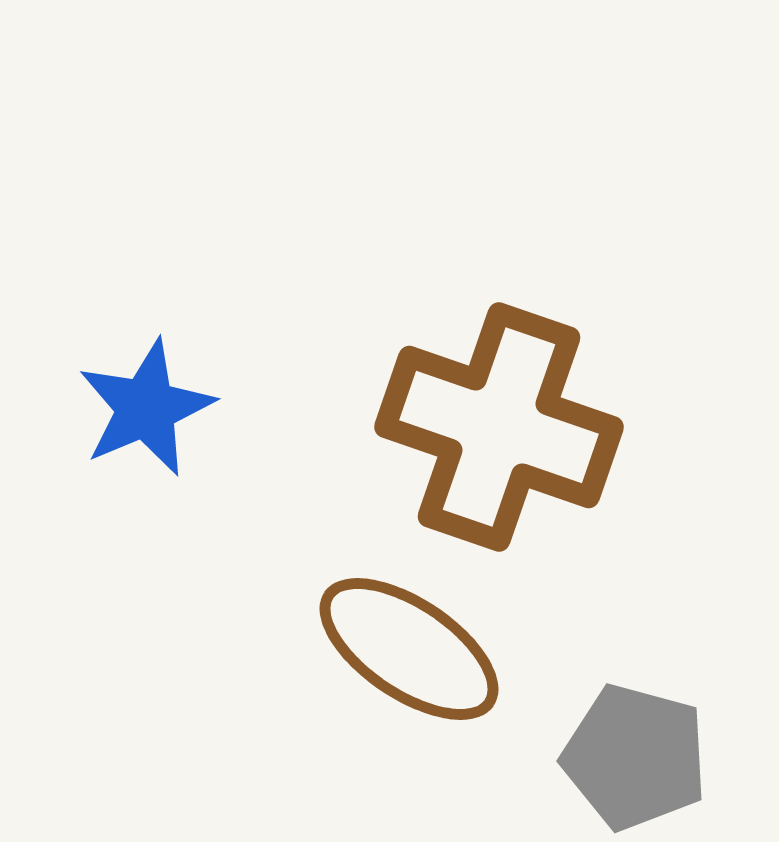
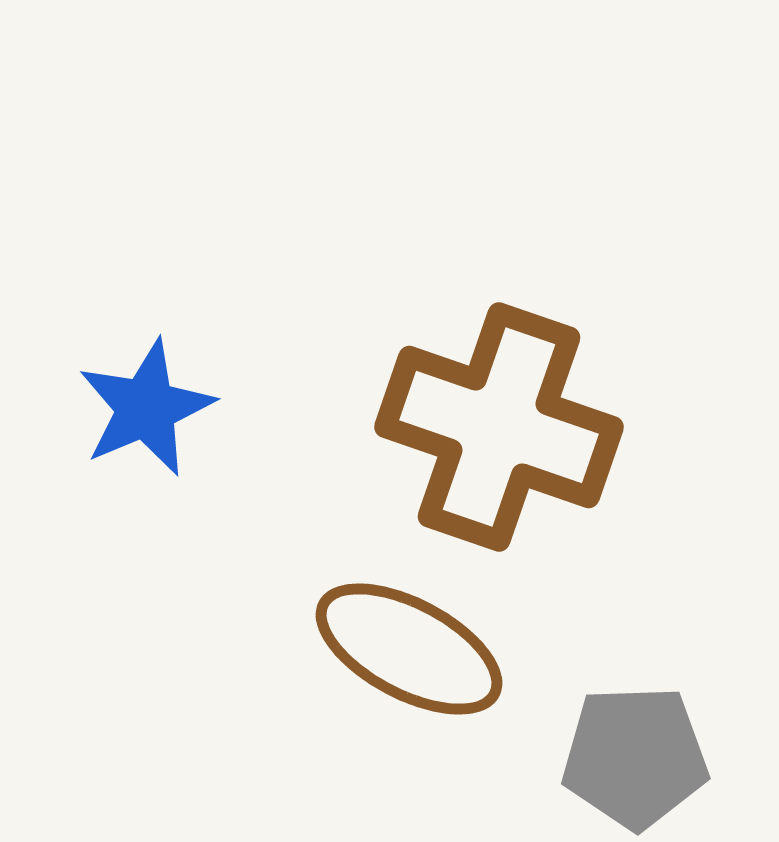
brown ellipse: rotated 6 degrees counterclockwise
gray pentagon: rotated 17 degrees counterclockwise
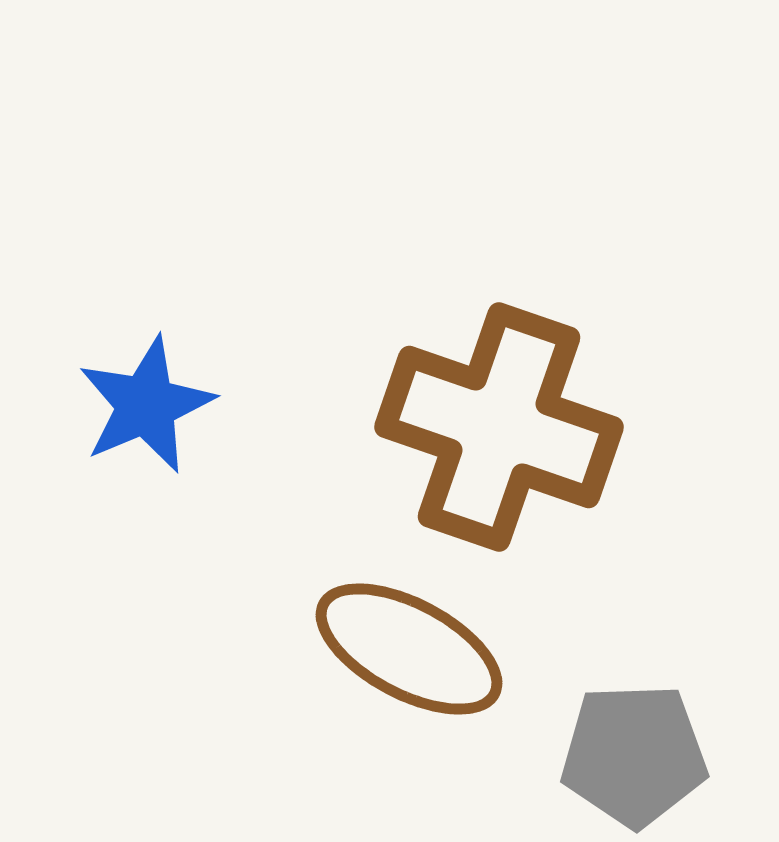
blue star: moved 3 px up
gray pentagon: moved 1 px left, 2 px up
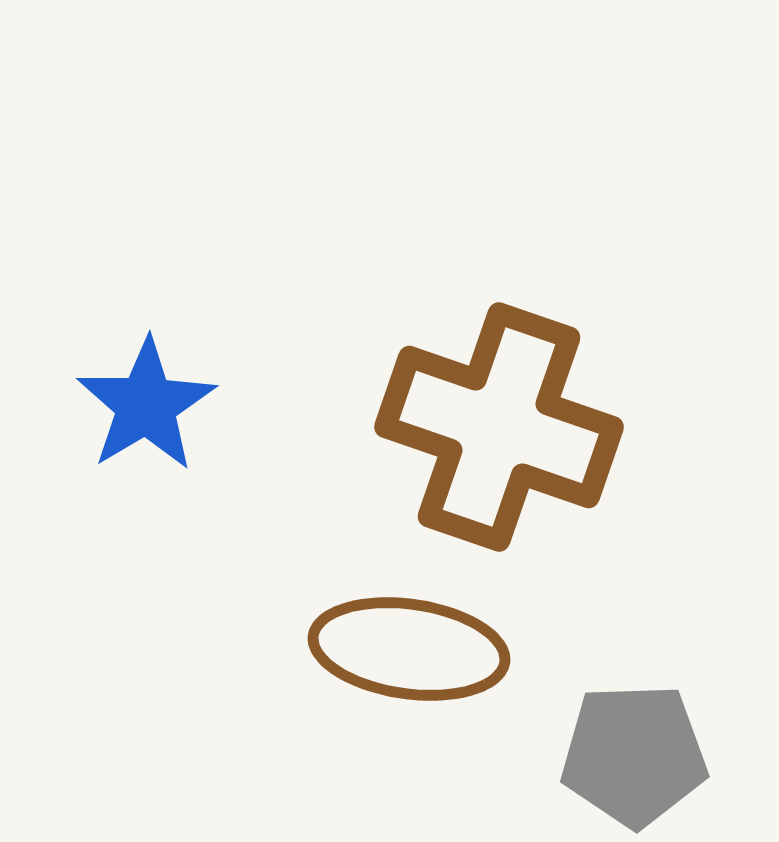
blue star: rotated 8 degrees counterclockwise
brown ellipse: rotated 20 degrees counterclockwise
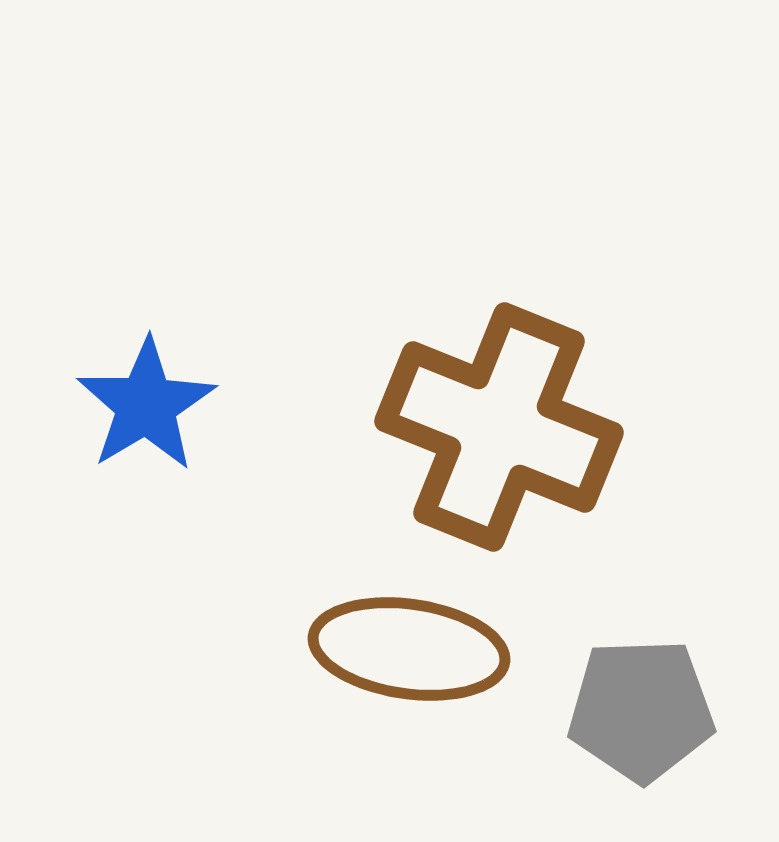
brown cross: rotated 3 degrees clockwise
gray pentagon: moved 7 px right, 45 px up
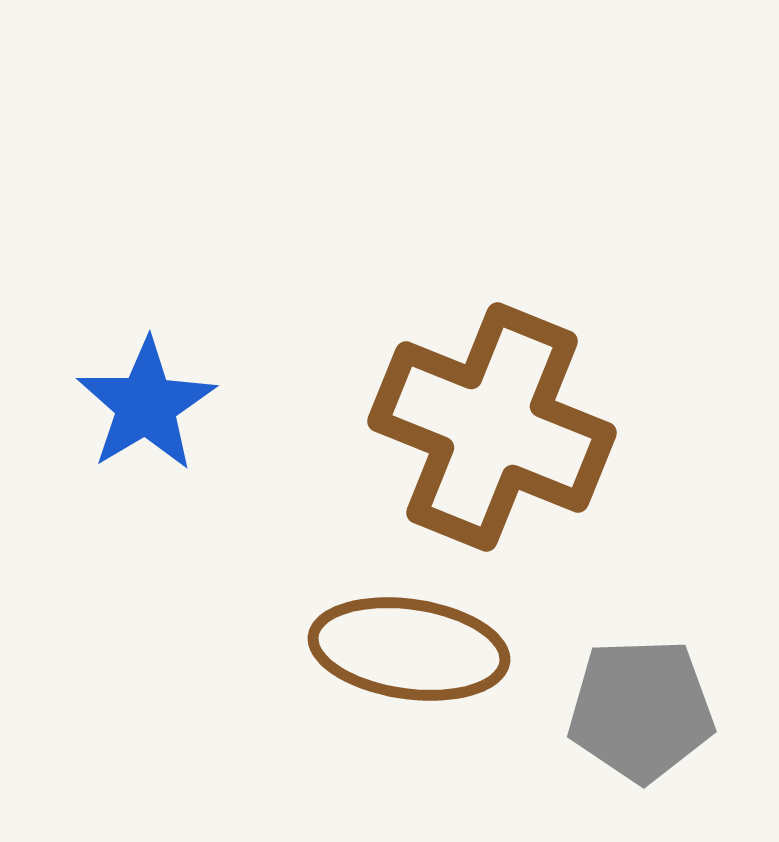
brown cross: moved 7 px left
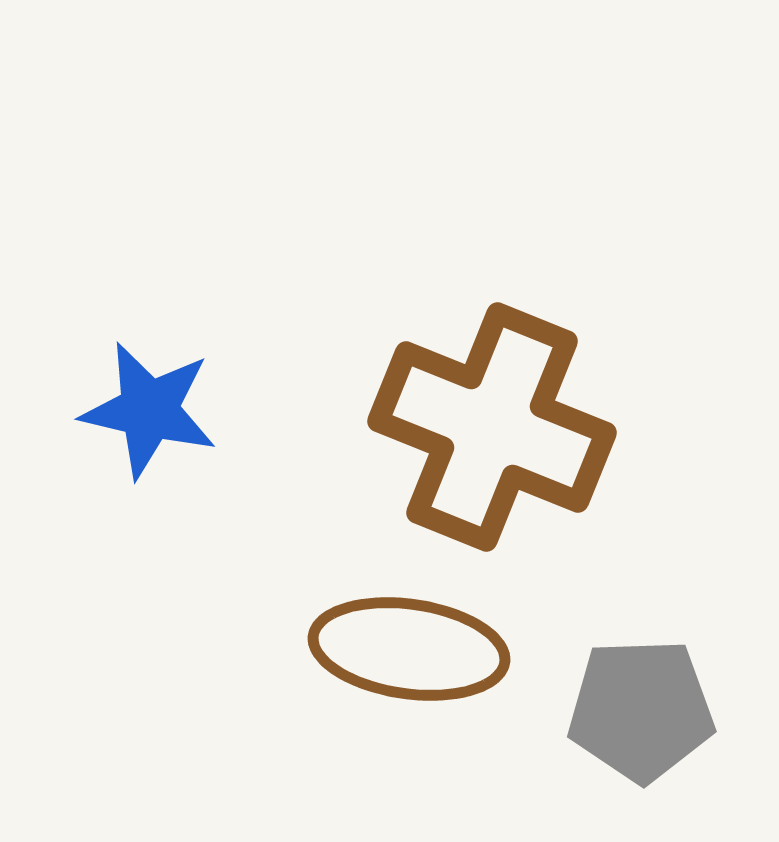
blue star: moved 3 px right, 5 px down; rotated 28 degrees counterclockwise
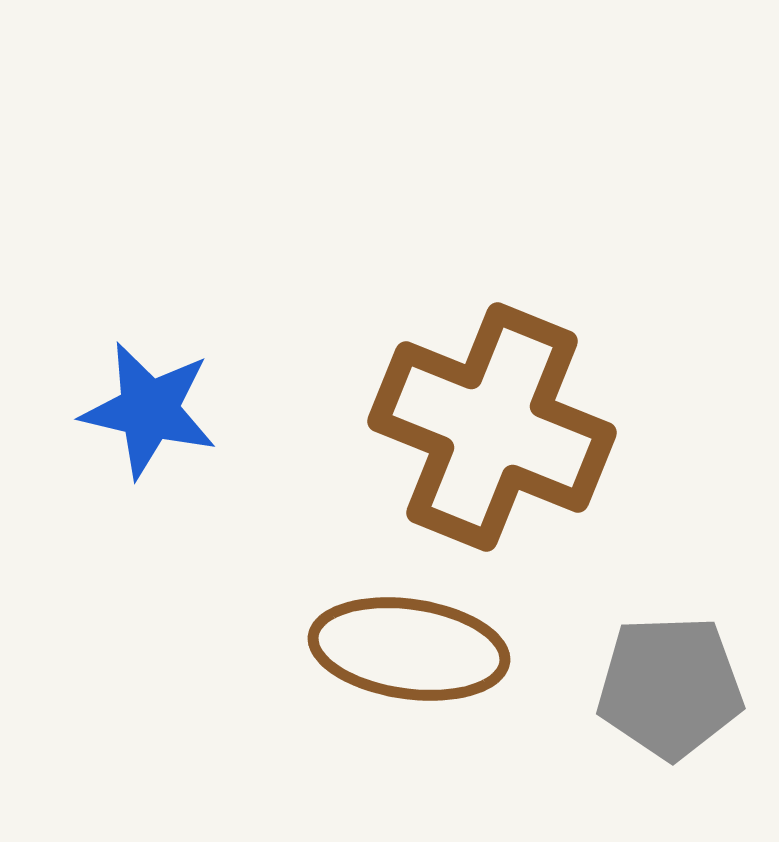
gray pentagon: moved 29 px right, 23 px up
